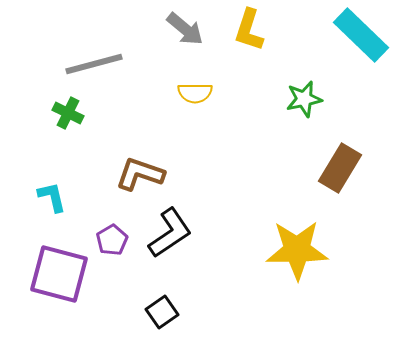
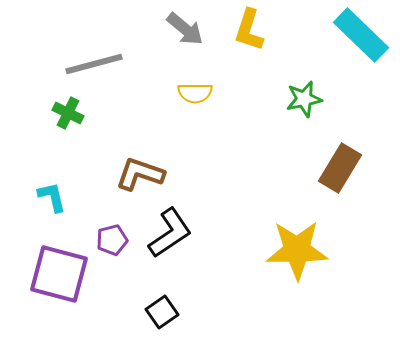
purple pentagon: rotated 16 degrees clockwise
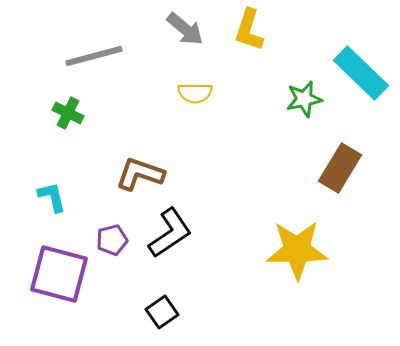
cyan rectangle: moved 38 px down
gray line: moved 8 px up
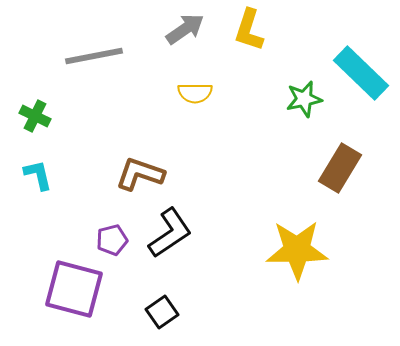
gray arrow: rotated 75 degrees counterclockwise
gray line: rotated 4 degrees clockwise
green cross: moved 33 px left, 3 px down
cyan L-shape: moved 14 px left, 22 px up
purple square: moved 15 px right, 15 px down
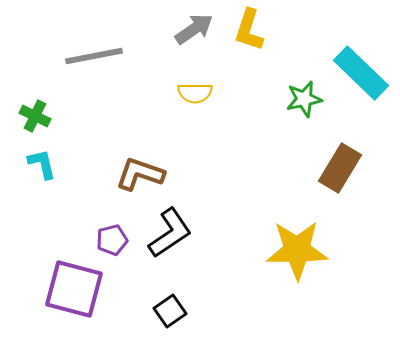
gray arrow: moved 9 px right
cyan L-shape: moved 4 px right, 11 px up
black square: moved 8 px right, 1 px up
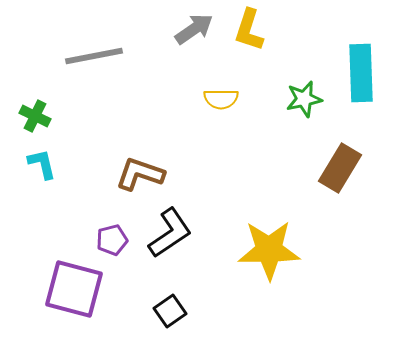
cyan rectangle: rotated 44 degrees clockwise
yellow semicircle: moved 26 px right, 6 px down
yellow star: moved 28 px left
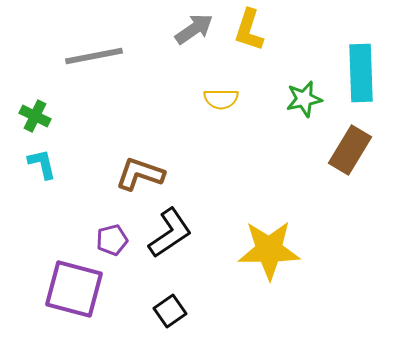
brown rectangle: moved 10 px right, 18 px up
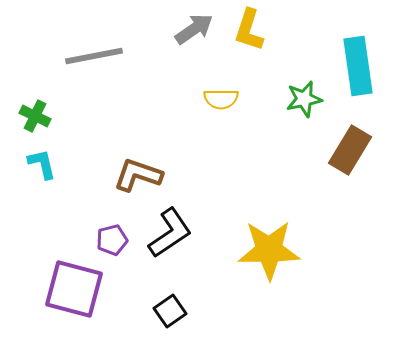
cyan rectangle: moved 3 px left, 7 px up; rotated 6 degrees counterclockwise
brown L-shape: moved 2 px left, 1 px down
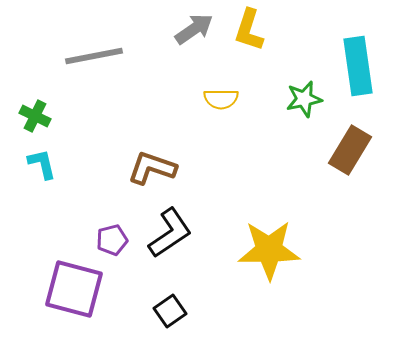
brown L-shape: moved 14 px right, 7 px up
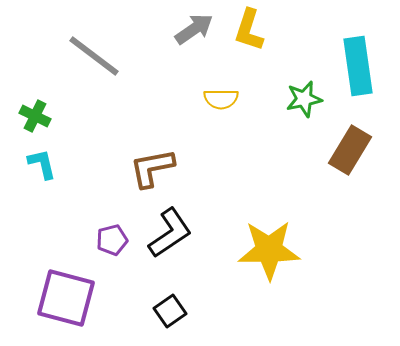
gray line: rotated 48 degrees clockwise
brown L-shape: rotated 30 degrees counterclockwise
purple square: moved 8 px left, 9 px down
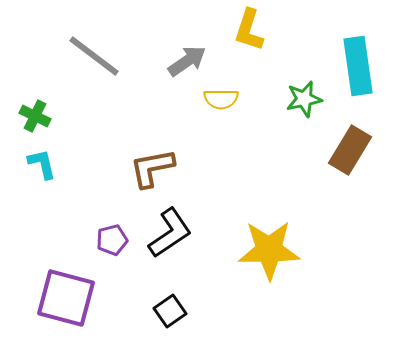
gray arrow: moved 7 px left, 32 px down
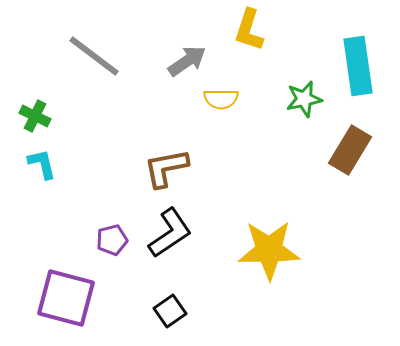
brown L-shape: moved 14 px right
